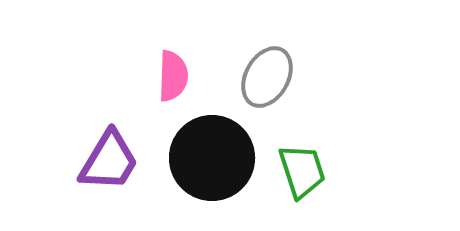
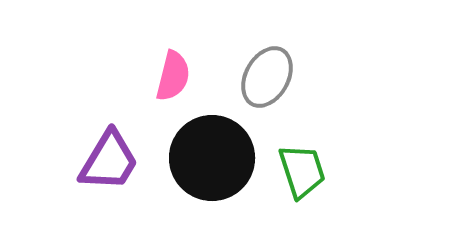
pink semicircle: rotated 12 degrees clockwise
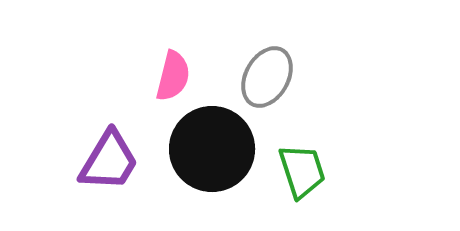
black circle: moved 9 px up
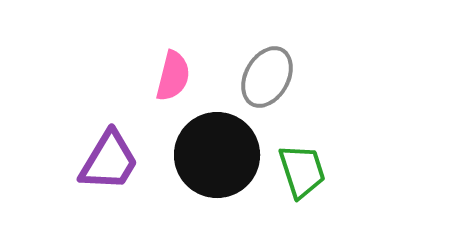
black circle: moved 5 px right, 6 px down
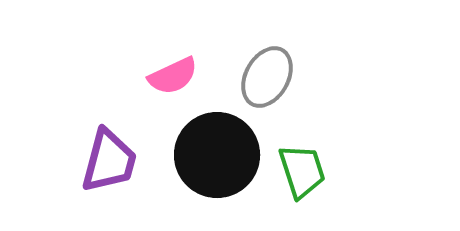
pink semicircle: rotated 51 degrees clockwise
purple trapezoid: rotated 16 degrees counterclockwise
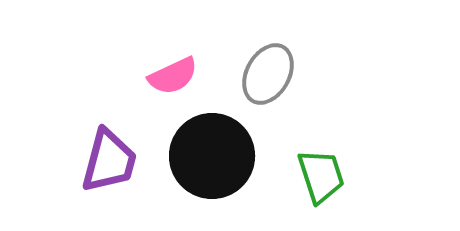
gray ellipse: moved 1 px right, 3 px up
black circle: moved 5 px left, 1 px down
green trapezoid: moved 19 px right, 5 px down
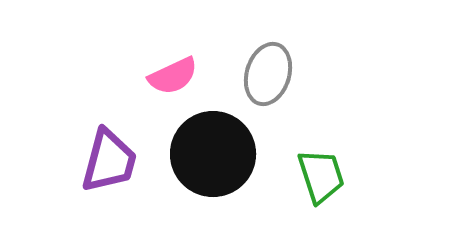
gray ellipse: rotated 12 degrees counterclockwise
black circle: moved 1 px right, 2 px up
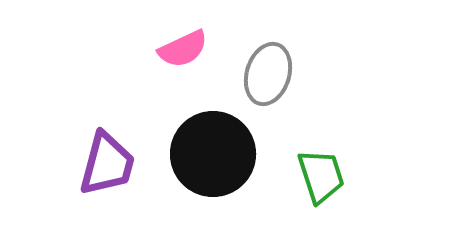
pink semicircle: moved 10 px right, 27 px up
purple trapezoid: moved 2 px left, 3 px down
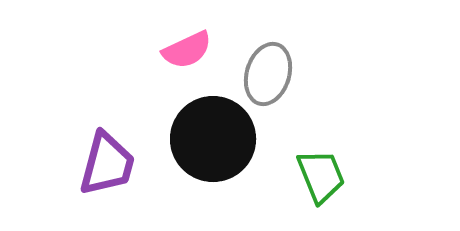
pink semicircle: moved 4 px right, 1 px down
black circle: moved 15 px up
green trapezoid: rotated 4 degrees counterclockwise
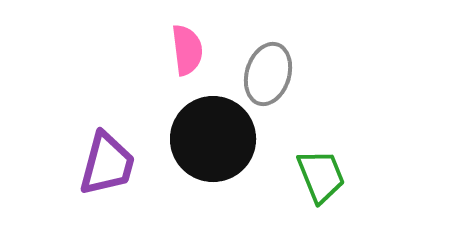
pink semicircle: rotated 72 degrees counterclockwise
